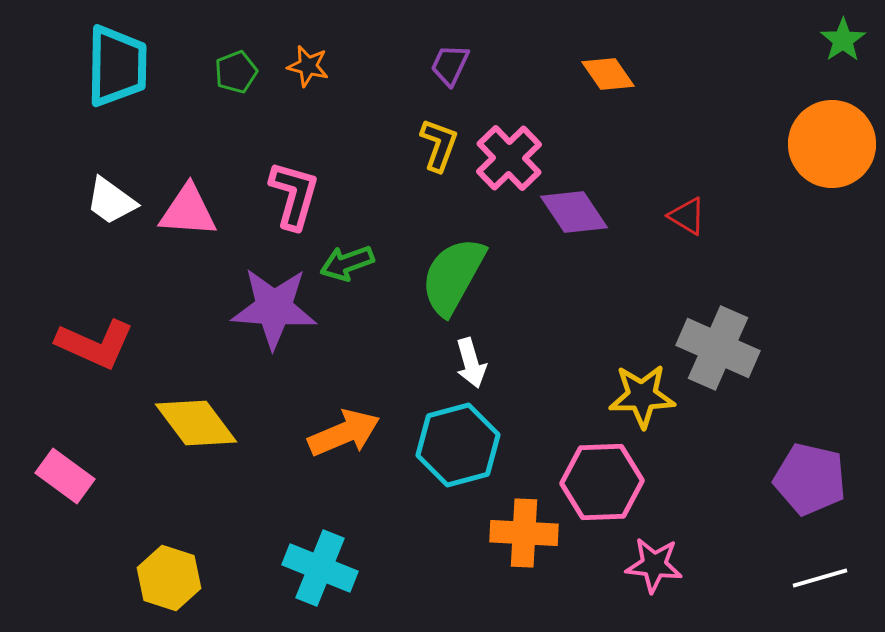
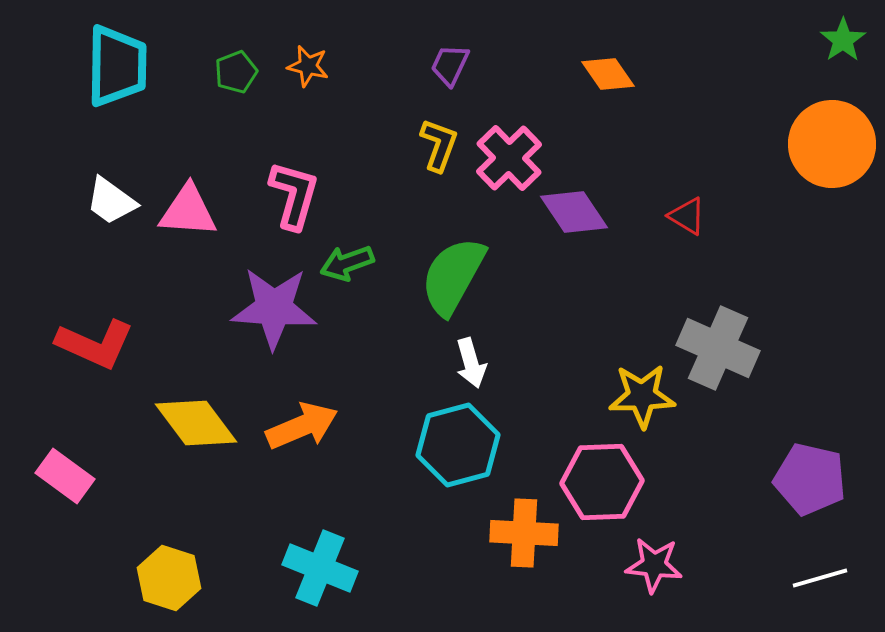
orange arrow: moved 42 px left, 7 px up
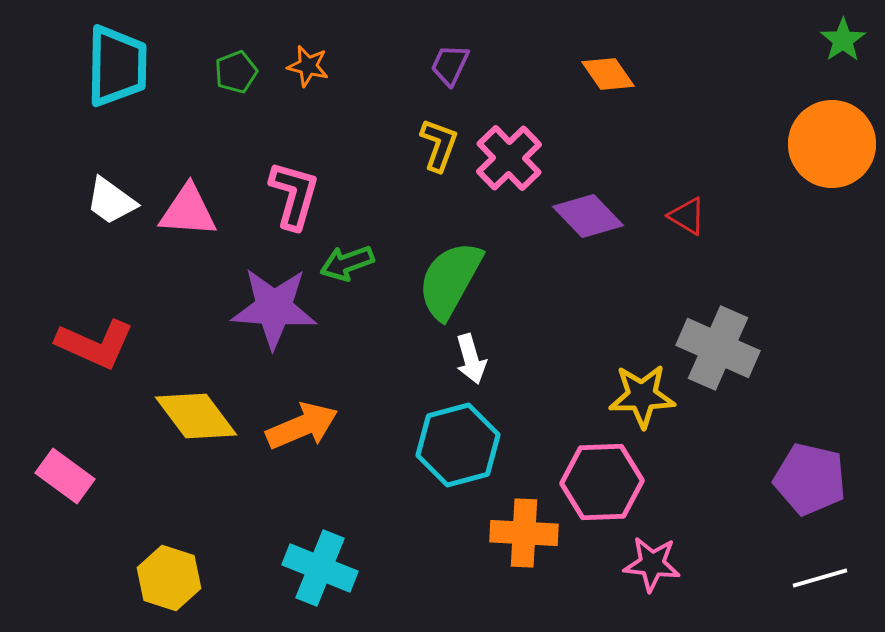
purple diamond: moved 14 px right, 4 px down; rotated 10 degrees counterclockwise
green semicircle: moved 3 px left, 4 px down
white arrow: moved 4 px up
yellow diamond: moved 7 px up
pink star: moved 2 px left, 1 px up
